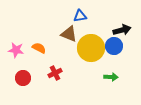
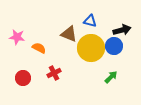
blue triangle: moved 10 px right, 5 px down; rotated 24 degrees clockwise
pink star: moved 1 px right, 13 px up
red cross: moved 1 px left
green arrow: rotated 48 degrees counterclockwise
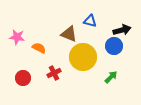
yellow circle: moved 8 px left, 9 px down
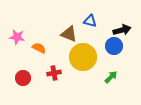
red cross: rotated 16 degrees clockwise
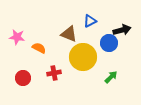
blue triangle: rotated 40 degrees counterclockwise
blue circle: moved 5 px left, 3 px up
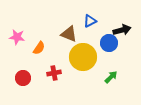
orange semicircle: rotated 96 degrees clockwise
